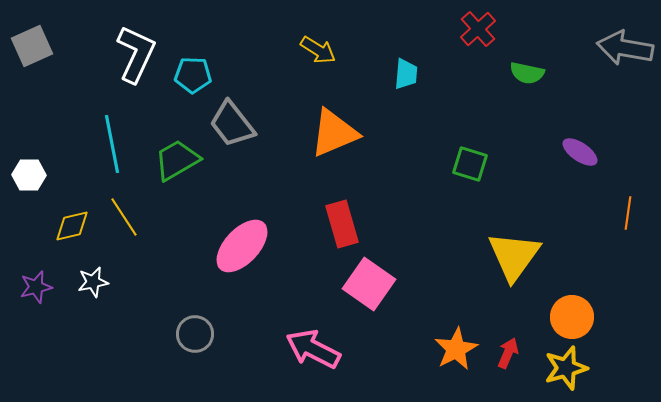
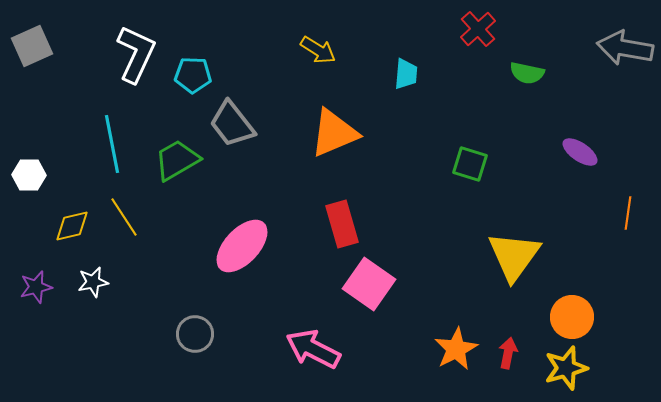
red arrow: rotated 12 degrees counterclockwise
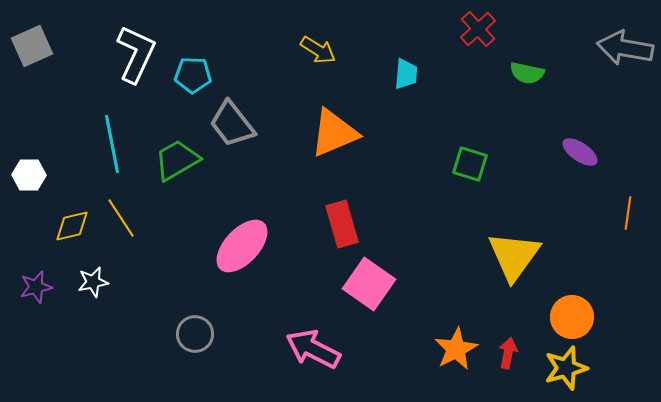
yellow line: moved 3 px left, 1 px down
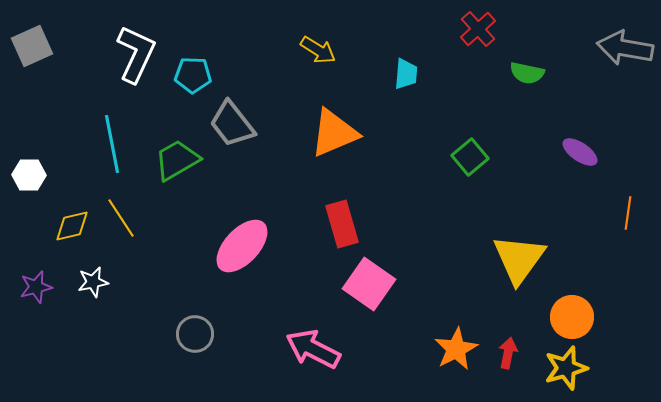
green square: moved 7 px up; rotated 33 degrees clockwise
yellow triangle: moved 5 px right, 3 px down
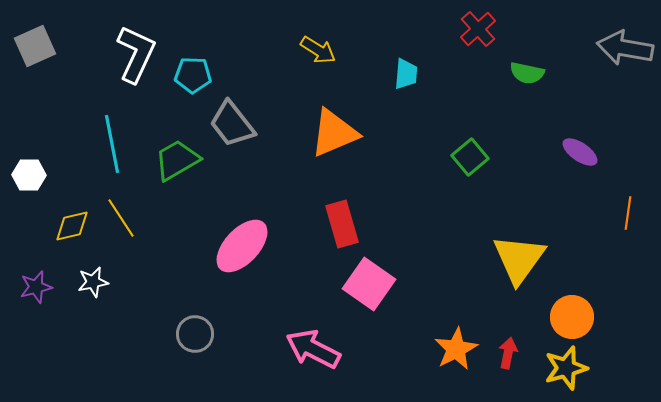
gray square: moved 3 px right
